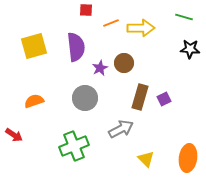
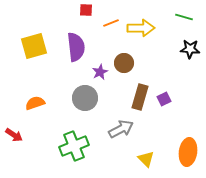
purple star: moved 4 px down
orange semicircle: moved 1 px right, 2 px down
orange ellipse: moved 6 px up
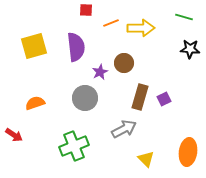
gray arrow: moved 3 px right
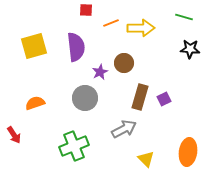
red arrow: rotated 24 degrees clockwise
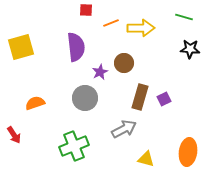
yellow square: moved 13 px left, 1 px down
yellow triangle: rotated 30 degrees counterclockwise
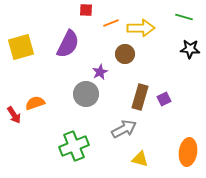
purple semicircle: moved 8 px left, 3 px up; rotated 32 degrees clockwise
brown circle: moved 1 px right, 9 px up
gray circle: moved 1 px right, 4 px up
red arrow: moved 20 px up
yellow triangle: moved 6 px left
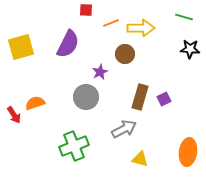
gray circle: moved 3 px down
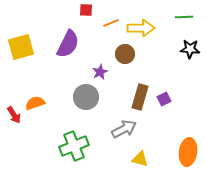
green line: rotated 18 degrees counterclockwise
